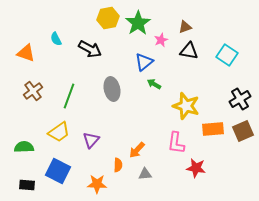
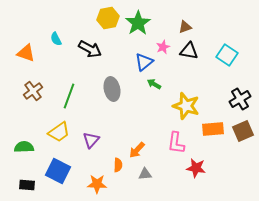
pink star: moved 2 px right, 7 px down
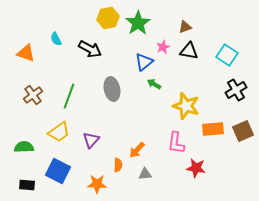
brown cross: moved 4 px down
black cross: moved 4 px left, 9 px up
